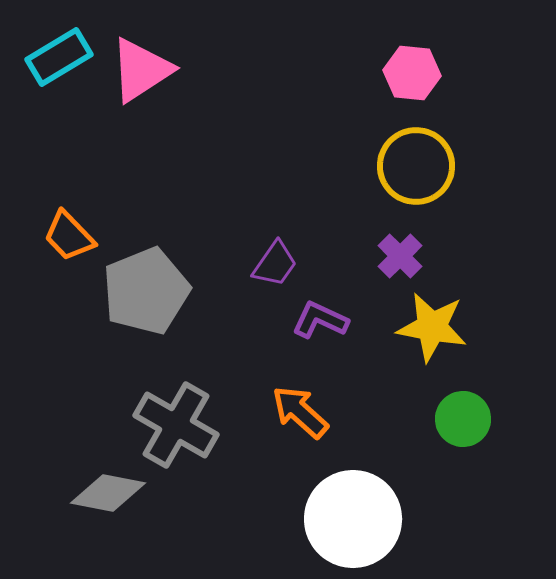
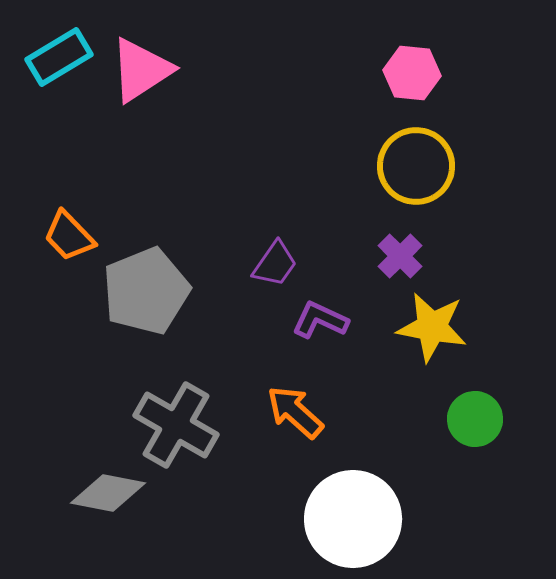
orange arrow: moved 5 px left
green circle: moved 12 px right
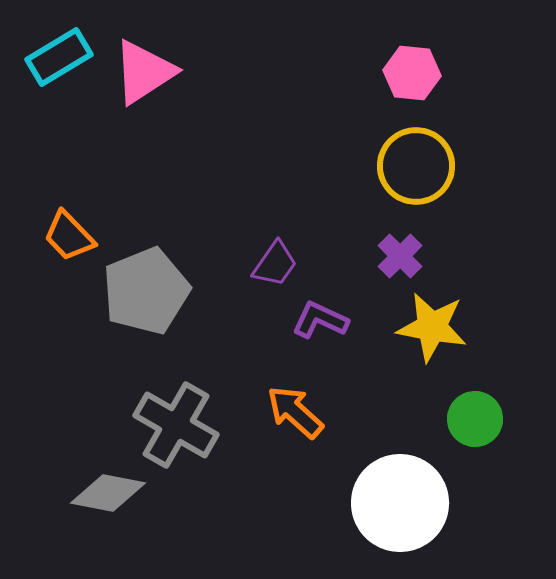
pink triangle: moved 3 px right, 2 px down
white circle: moved 47 px right, 16 px up
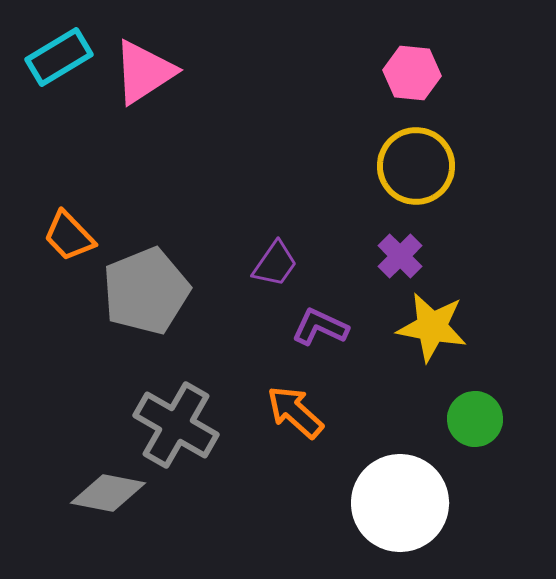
purple L-shape: moved 7 px down
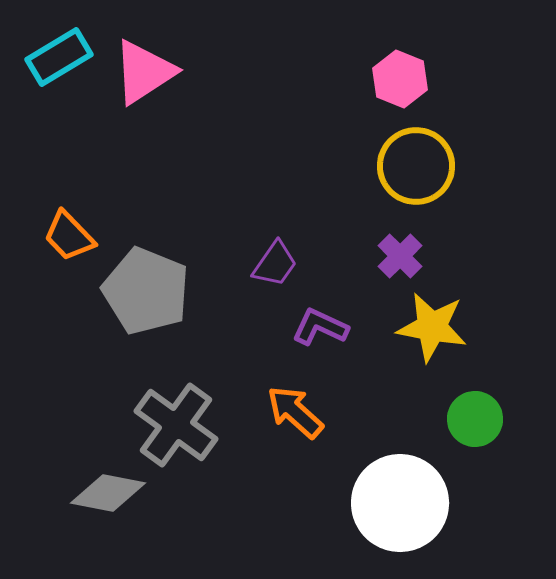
pink hexagon: moved 12 px left, 6 px down; rotated 16 degrees clockwise
gray pentagon: rotated 28 degrees counterclockwise
gray cross: rotated 6 degrees clockwise
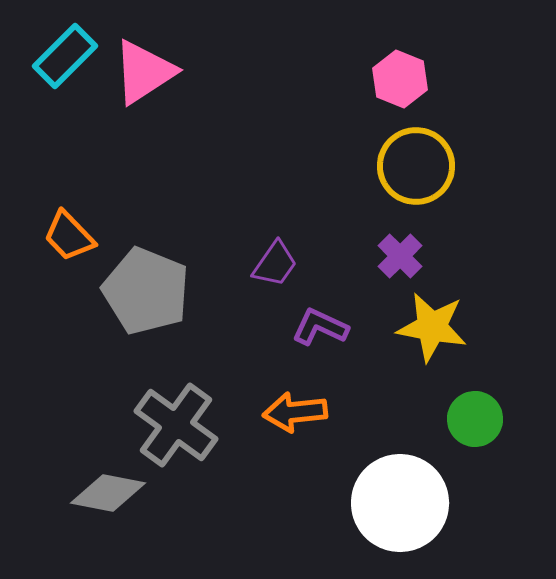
cyan rectangle: moved 6 px right, 1 px up; rotated 14 degrees counterclockwise
orange arrow: rotated 48 degrees counterclockwise
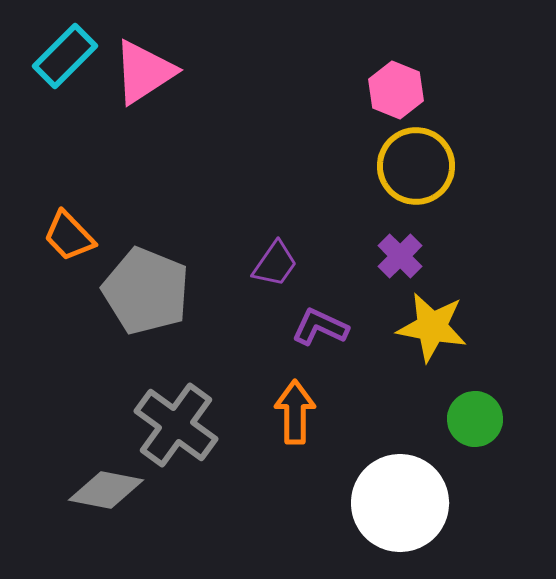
pink hexagon: moved 4 px left, 11 px down
orange arrow: rotated 96 degrees clockwise
gray diamond: moved 2 px left, 3 px up
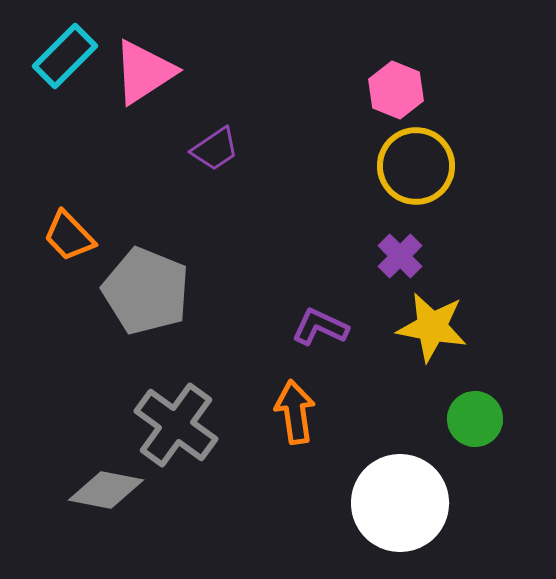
purple trapezoid: moved 60 px left, 115 px up; rotated 21 degrees clockwise
orange arrow: rotated 8 degrees counterclockwise
